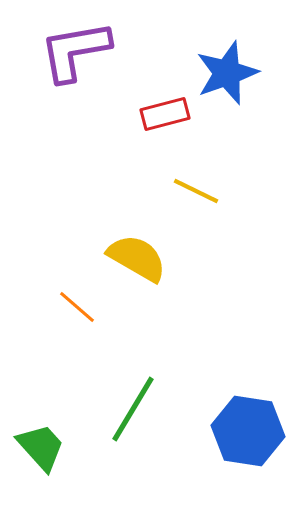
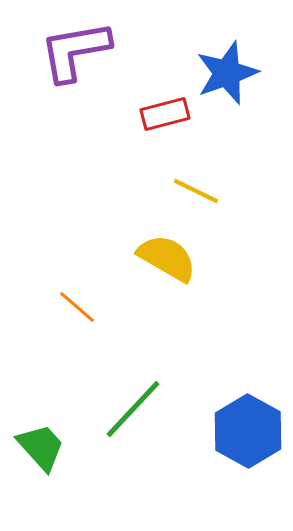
yellow semicircle: moved 30 px right
green line: rotated 12 degrees clockwise
blue hexagon: rotated 20 degrees clockwise
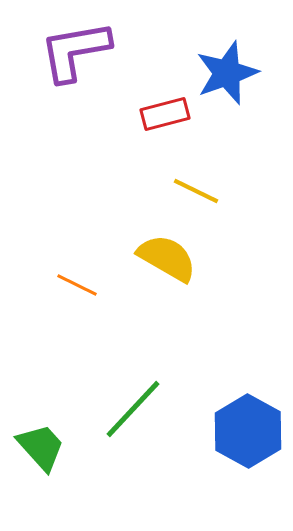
orange line: moved 22 px up; rotated 15 degrees counterclockwise
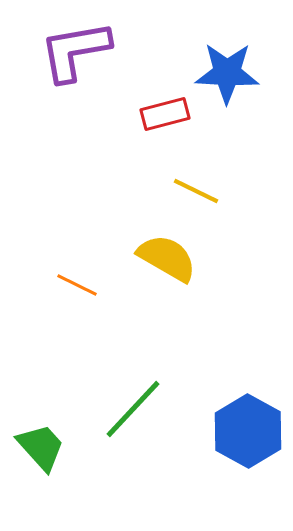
blue star: rotated 22 degrees clockwise
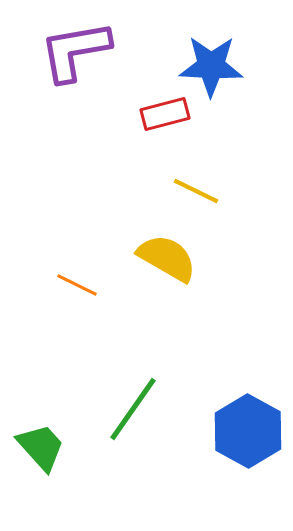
blue star: moved 16 px left, 7 px up
green line: rotated 8 degrees counterclockwise
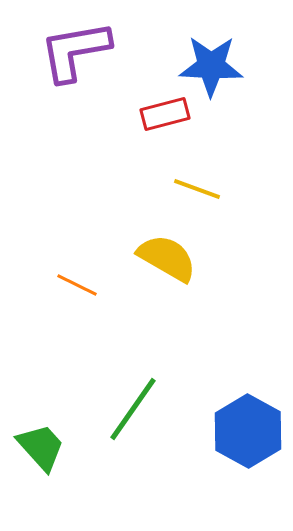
yellow line: moved 1 px right, 2 px up; rotated 6 degrees counterclockwise
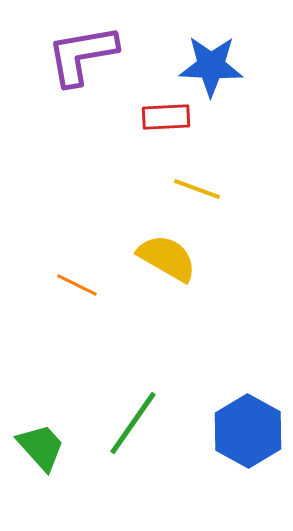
purple L-shape: moved 7 px right, 4 px down
red rectangle: moved 1 px right, 3 px down; rotated 12 degrees clockwise
green line: moved 14 px down
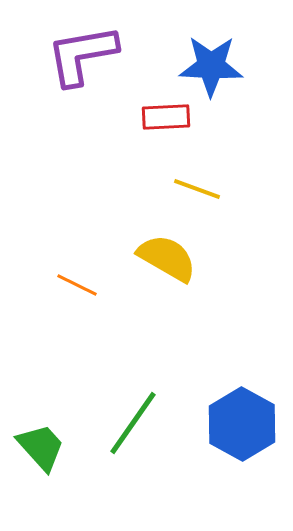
blue hexagon: moved 6 px left, 7 px up
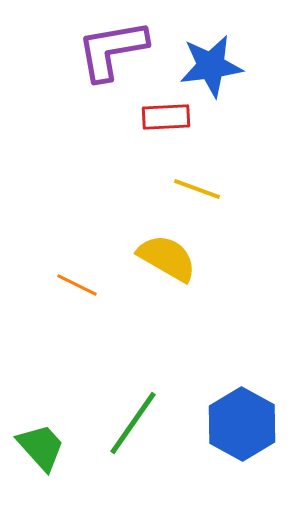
purple L-shape: moved 30 px right, 5 px up
blue star: rotated 10 degrees counterclockwise
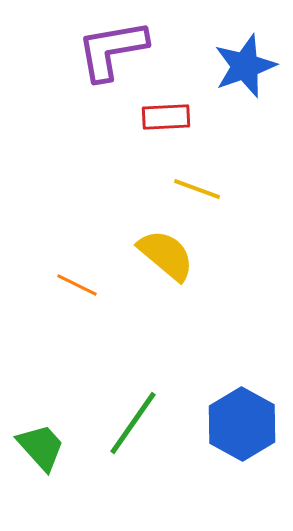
blue star: moved 34 px right; rotated 12 degrees counterclockwise
yellow semicircle: moved 1 px left, 3 px up; rotated 10 degrees clockwise
